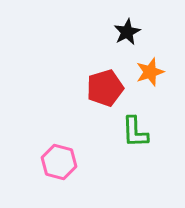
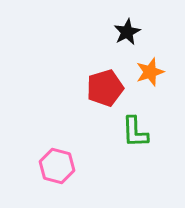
pink hexagon: moved 2 px left, 4 px down
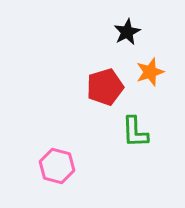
red pentagon: moved 1 px up
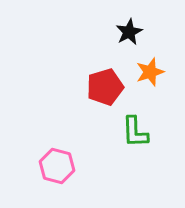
black star: moved 2 px right
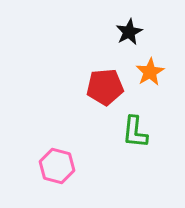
orange star: rotated 12 degrees counterclockwise
red pentagon: rotated 12 degrees clockwise
green L-shape: rotated 8 degrees clockwise
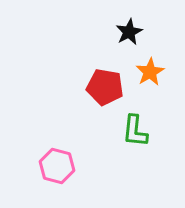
red pentagon: rotated 15 degrees clockwise
green L-shape: moved 1 px up
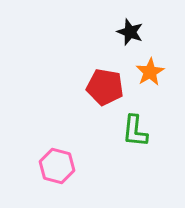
black star: moved 1 px right; rotated 24 degrees counterclockwise
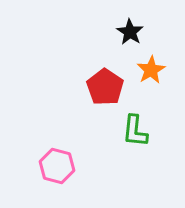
black star: rotated 12 degrees clockwise
orange star: moved 1 px right, 2 px up
red pentagon: rotated 24 degrees clockwise
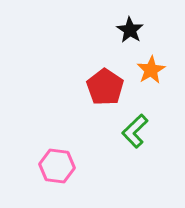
black star: moved 2 px up
green L-shape: rotated 40 degrees clockwise
pink hexagon: rotated 8 degrees counterclockwise
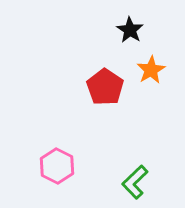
green L-shape: moved 51 px down
pink hexagon: rotated 20 degrees clockwise
